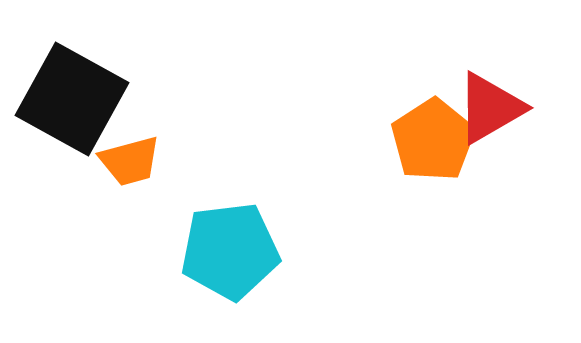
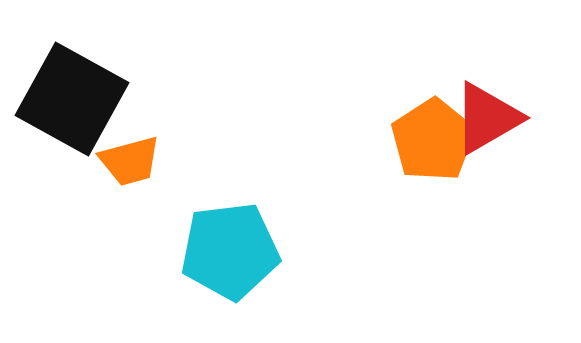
red triangle: moved 3 px left, 10 px down
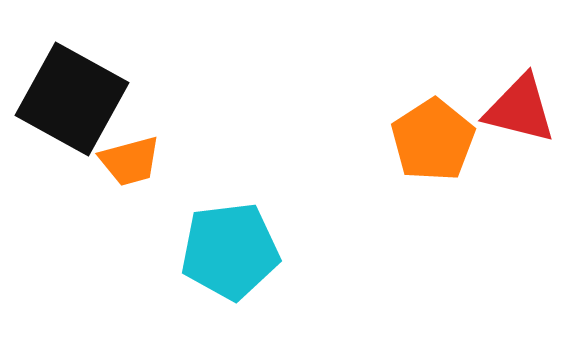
red triangle: moved 33 px right, 9 px up; rotated 44 degrees clockwise
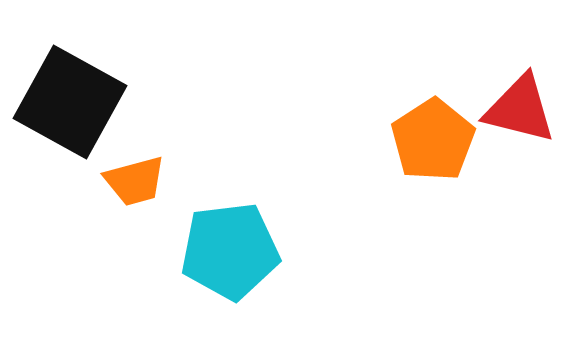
black square: moved 2 px left, 3 px down
orange trapezoid: moved 5 px right, 20 px down
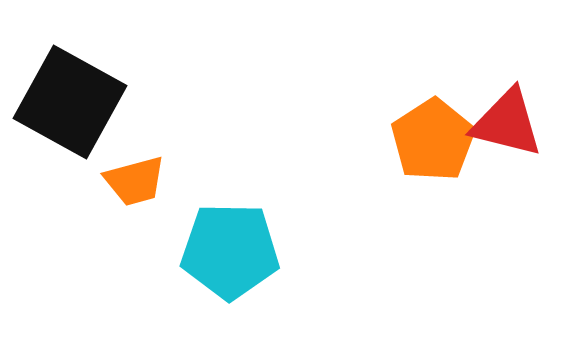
red triangle: moved 13 px left, 14 px down
cyan pentagon: rotated 8 degrees clockwise
